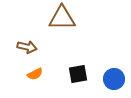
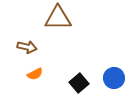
brown triangle: moved 4 px left
black square: moved 1 px right, 9 px down; rotated 30 degrees counterclockwise
blue circle: moved 1 px up
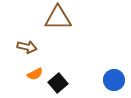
blue circle: moved 2 px down
black square: moved 21 px left
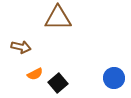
brown arrow: moved 6 px left
blue circle: moved 2 px up
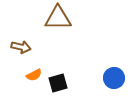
orange semicircle: moved 1 px left, 1 px down
black square: rotated 24 degrees clockwise
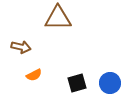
blue circle: moved 4 px left, 5 px down
black square: moved 19 px right
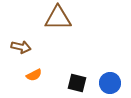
black square: rotated 30 degrees clockwise
